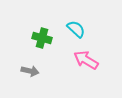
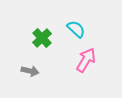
green cross: rotated 30 degrees clockwise
pink arrow: rotated 90 degrees clockwise
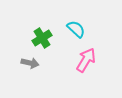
green cross: rotated 12 degrees clockwise
gray arrow: moved 8 px up
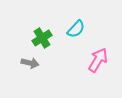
cyan semicircle: rotated 90 degrees clockwise
pink arrow: moved 12 px right
